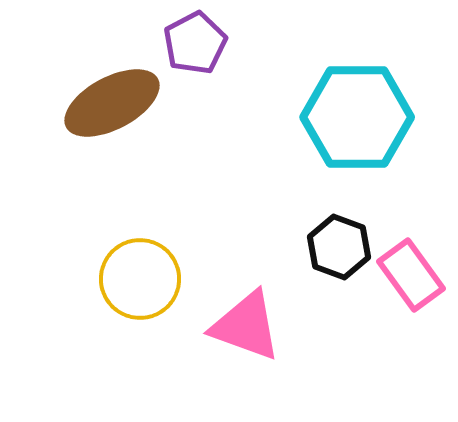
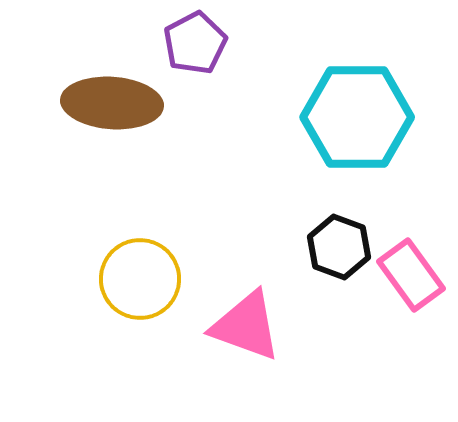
brown ellipse: rotated 32 degrees clockwise
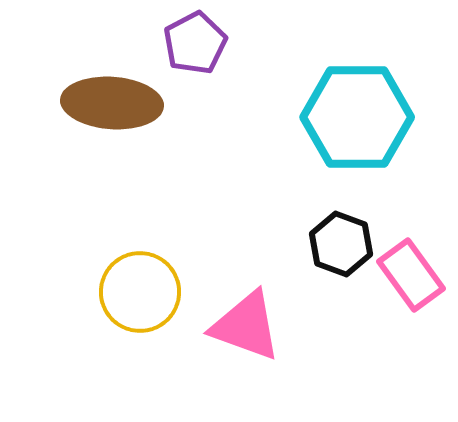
black hexagon: moved 2 px right, 3 px up
yellow circle: moved 13 px down
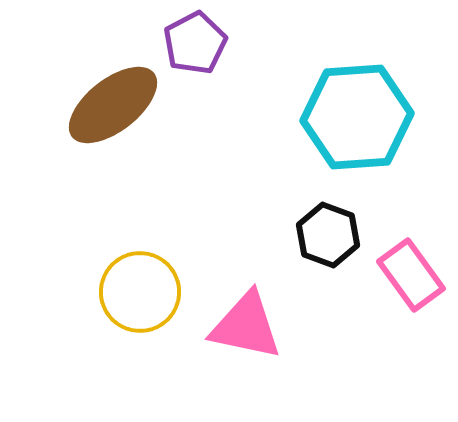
brown ellipse: moved 1 px right, 2 px down; rotated 42 degrees counterclockwise
cyan hexagon: rotated 4 degrees counterclockwise
black hexagon: moved 13 px left, 9 px up
pink triangle: rotated 8 degrees counterclockwise
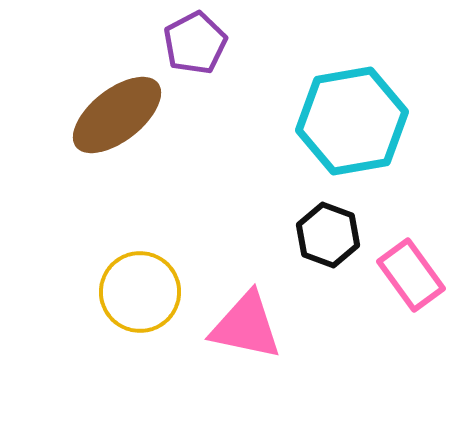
brown ellipse: moved 4 px right, 10 px down
cyan hexagon: moved 5 px left, 4 px down; rotated 6 degrees counterclockwise
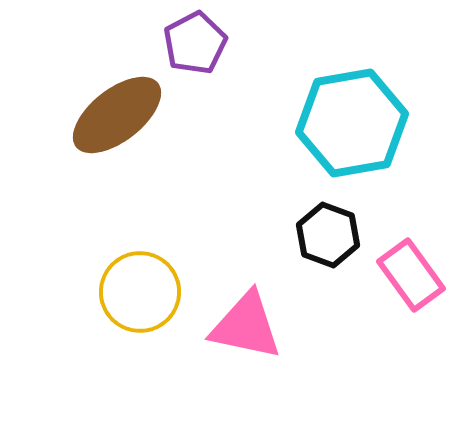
cyan hexagon: moved 2 px down
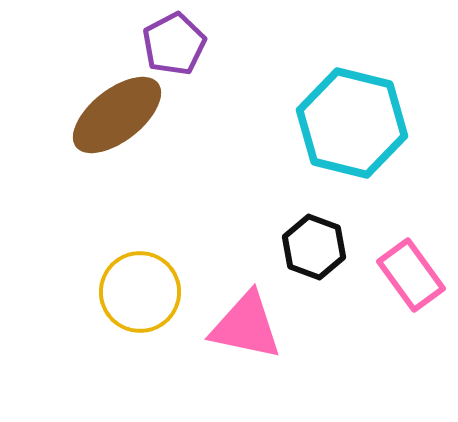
purple pentagon: moved 21 px left, 1 px down
cyan hexagon: rotated 24 degrees clockwise
black hexagon: moved 14 px left, 12 px down
